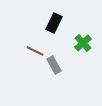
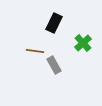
brown line: rotated 18 degrees counterclockwise
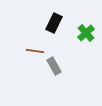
green cross: moved 3 px right, 10 px up
gray rectangle: moved 1 px down
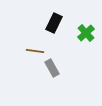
gray rectangle: moved 2 px left, 2 px down
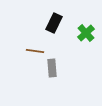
gray rectangle: rotated 24 degrees clockwise
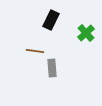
black rectangle: moved 3 px left, 3 px up
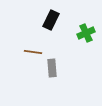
green cross: rotated 18 degrees clockwise
brown line: moved 2 px left, 1 px down
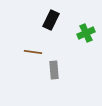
gray rectangle: moved 2 px right, 2 px down
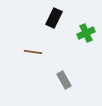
black rectangle: moved 3 px right, 2 px up
gray rectangle: moved 10 px right, 10 px down; rotated 24 degrees counterclockwise
